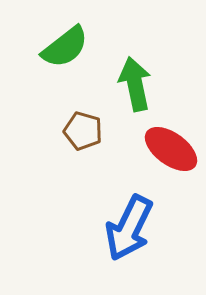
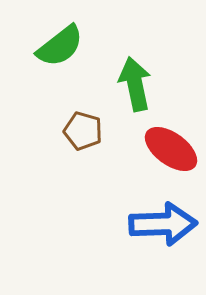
green semicircle: moved 5 px left, 1 px up
blue arrow: moved 34 px right, 4 px up; rotated 118 degrees counterclockwise
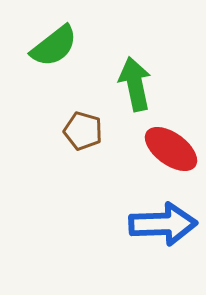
green semicircle: moved 6 px left
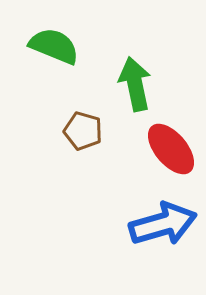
green semicircle: rotated 120 degrees counterclockwise
red ellipse: rotated 14 degrees clockwise
blue arrow: rotated 14 degrees counterclockwise
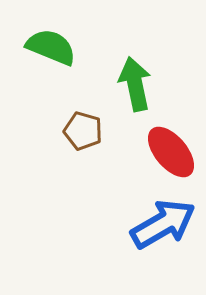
green semicircle: moved 3 px left, 1 px down
red ellipse: moved 3 px down
blue arrow: rotated 14 degrees counterclockwise
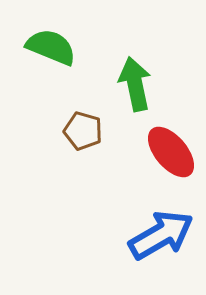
blue arrow: moved 2 px left, 11 px down
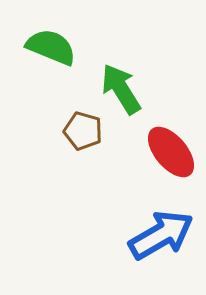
green arrow: moved 14 px left, 5 px down; rotated 20 degrees counterclockwise
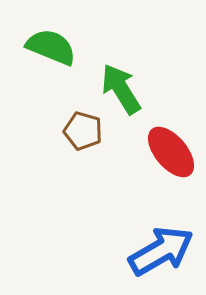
blue arrow: moved 16 px down
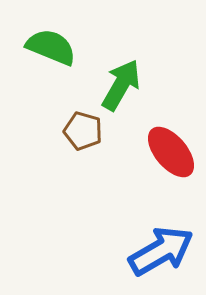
green arrow: moved 4 px up; rotated 62 degrees clockwise
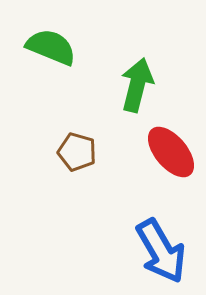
green arrow: moved 16 px right; rotated 16 degrees counterclockwise
brown pentagon: moved 6 px left, 21 px down
blue arrow: rotated 90 degrees clockwise
